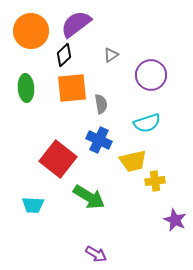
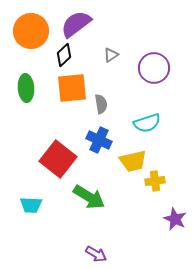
purple circle: moved 3 px right, 7 px up
cyan trapezoid: moved 2 px left
purple star: moved 1 px up
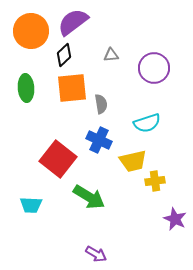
purple semicircle: moved 3 px left, 2 px up
gray triangle: rotated 28 degrees clockwise
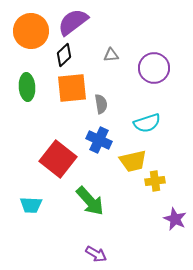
green ellipse: moved 1 px right, 1 px up
green arrow: moved 1 px right, 4 px down; rotated 16 degrees clockwise
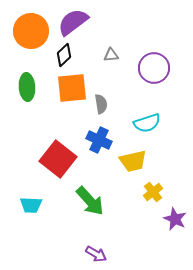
yellow cross: moved 2 px left, 11 px down; rotated 30 degrees counterclockwise
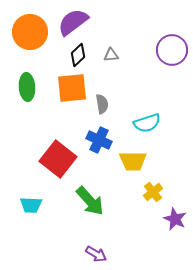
orange circle: moved 1 px left, 1 px down
black diamond: moved 14 px right
purple circle: moved 18 px right, 18 px up
gray semicircle: moved 1 px right
yellow trapezoid: rotated 12 degrees clockwise
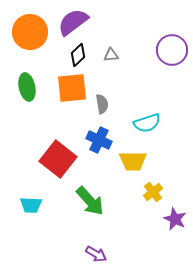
green ellipse: rotated 8 degrees counterclockwise
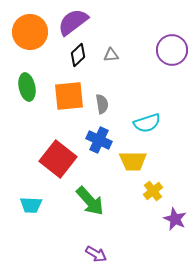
orange square: moved 3 px left, 8 px down
yellow cross: moved 1 px up
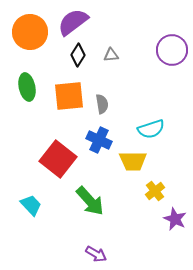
black diamond: rotated 15 degrees counterclockwise
cyan semicircle: moved 4 px right, 6 px down
yellow cross: moved 2 px right
cyan trapezoid: rotated 135 degrees counterclockwise
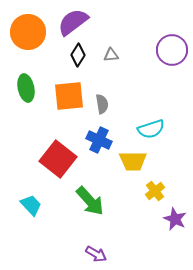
orange circle: moved 2 px left
green ellipse: moved 1 px left, 1 px down
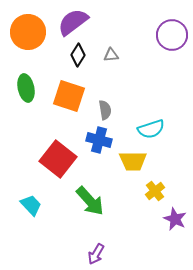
purple circle: moved 15 px up
orange square: rotated 24 degrees clockwise
gray semicircle: moved 3 px right, 6 px down
blue cross: rotated 10 degrees counterclockwise
purple arrow: rotated 90 degrees clockwise
